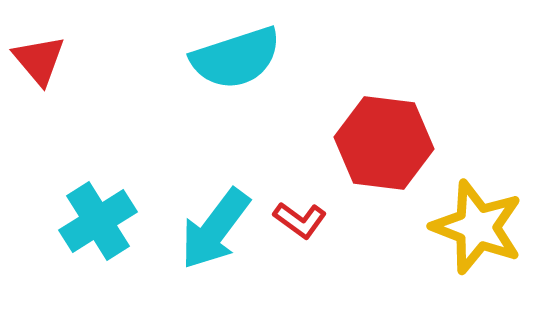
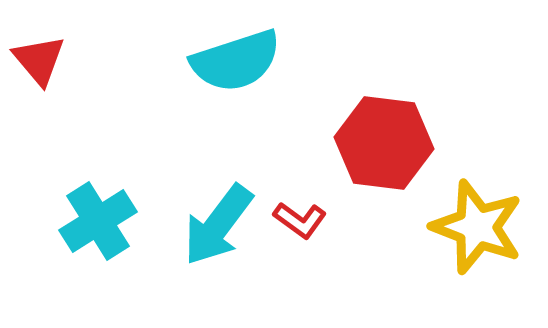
cyan semicircle: moved 3 px down
cyan arrow: moved 3 px right, 4 px up
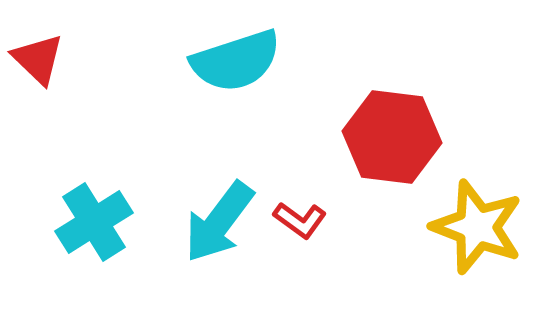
red triangle: moved 1 px left, 1 px up; rotated 6 degrees counterclockwise
red hexagon: moved 8 px right, 6 px up
cyan cross: moved 4 px left, 1 px down
cyan arrow: moved 1 px right, 3 px up
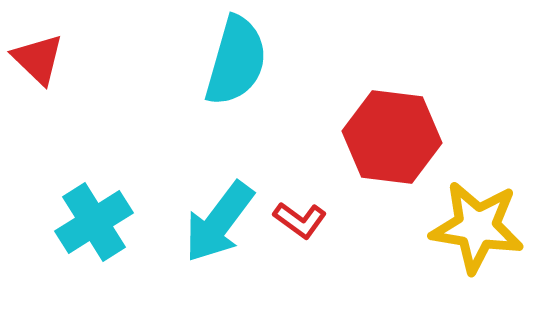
cyan semicircle: rotated 56 degrees counterclockwise
yellow star: rotated 12 degrees counterclockwise
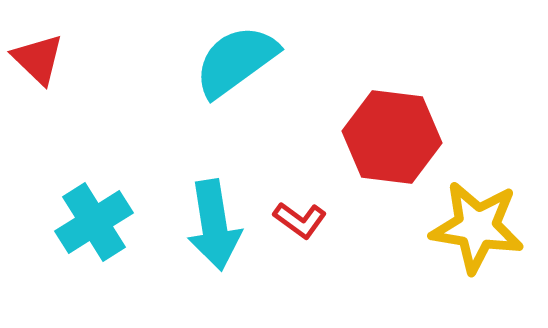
cyan semicircle: rotated 142 degrees counterclockwise
cyan arrow: moved 5 px left, 3 px down; rotated 46 degrees counterclockwise
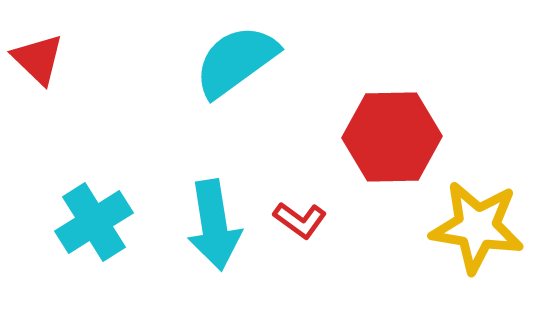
red hexagon: rotated 8 degrees counterclockwise
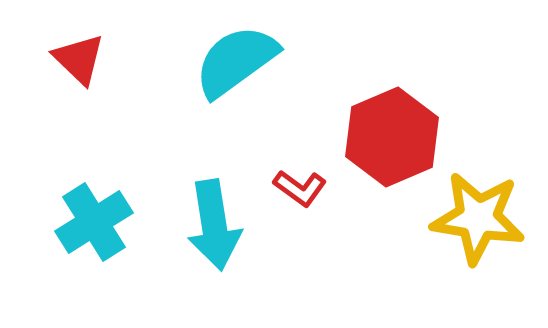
red triangle: moved 41 px right
red hexagon: rotated 22 degrees counterclockwise
red L-shape: moved 32 px up
yellow star: moved 1 px right, 9 px up
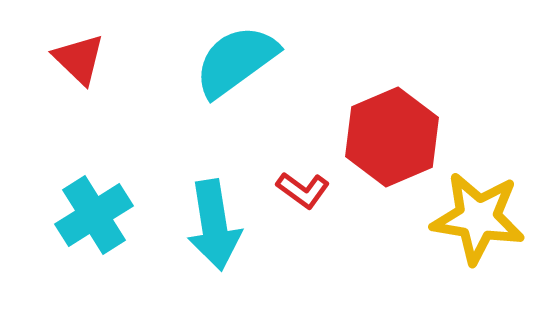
red L-shape: moved 3 px right, 2 px down
cyan cross: moved 7 px up
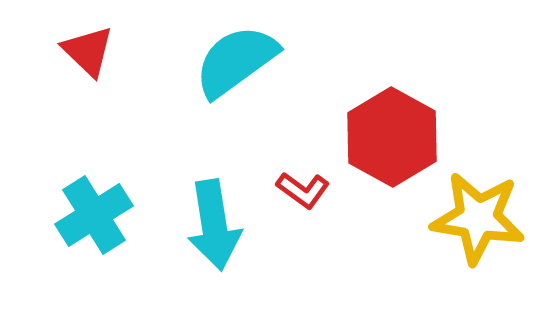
red triangle: moved 9 px right, 8 px up
red hexagon: rotated 8 degrees counterclockwise
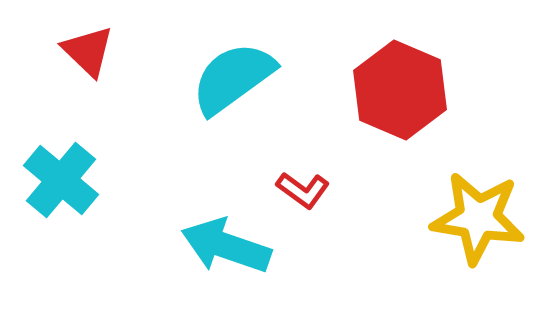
cyan semicircle: moved 3 px left, 17 px down
red hexagon: moved 8 px right, 47 px up; rotated 6 degrees counterclockwise
cyan cross: moved 33 px left, 35 px up; rotated 18 degrees counterclockwise
cyan arrow: moved 12 px right, 21 px down; rotated 118 degrees clockwise
